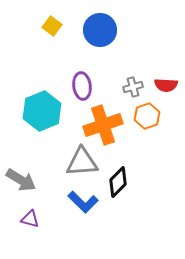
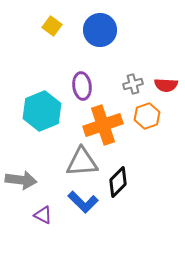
gray cross: moved 3 px up
gray arrow: rotated 24 degrees counterclockwise
purple triangle: moved 13 px right, 4 px up; rotated 12 degrees clockwise
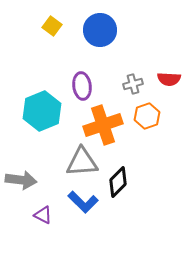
red semicircle: moved 3 px right, 6 px up
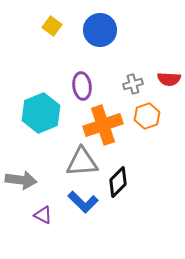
cyan hexagon: moved 1 px left, 2 px down
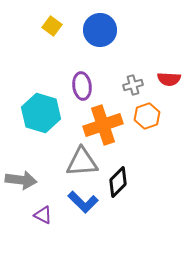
gray cross: moved 1 px down
cyan hexagon: rotated 21 degrees counterclockwise
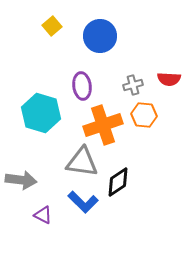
yellow square: rotated 12 degrees clockwise
blue circle: moved 6 px down
orange hexagon: moved 3 px left, 1 px up; rotated 25 degrees clockwise
gray triangle: rotated 12 degrees clockwise
black diamond: rotated 12 degrees clockwise
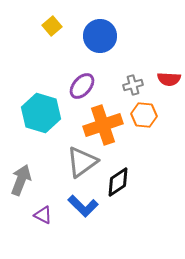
purple ellipse: rotated 48 degrees clockwise
gray triangle: rotated 44 degrees counterclockwise
gray arrow: rotated 76 degrees counterclockwise
blue L-shape: moved 4 px down
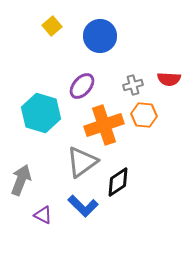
orange cross: moved 1 px right
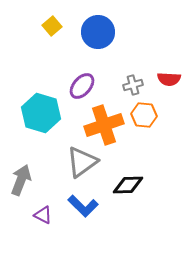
blue circle: moved 2 px left, 4 px up
black diamond: moved 10 px right, 3 px down; rotated 32 degrees clockwise
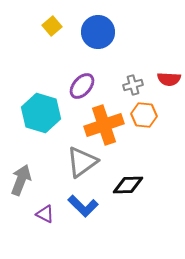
purple triangle: moved 2 px right, 1 px up
